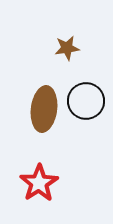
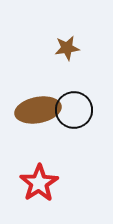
black circle: moved 12 px left, 9 px down
brown ellipse: moved 6 px left, 1 px down; rotated 72 degrees clockwise
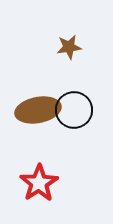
brown star: moved 2 px right, 1 px up
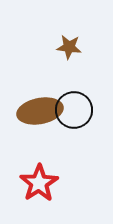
brown star: rotated 15 degrees clockwise
brown ellipse: moved 2 px right, 1 px down
